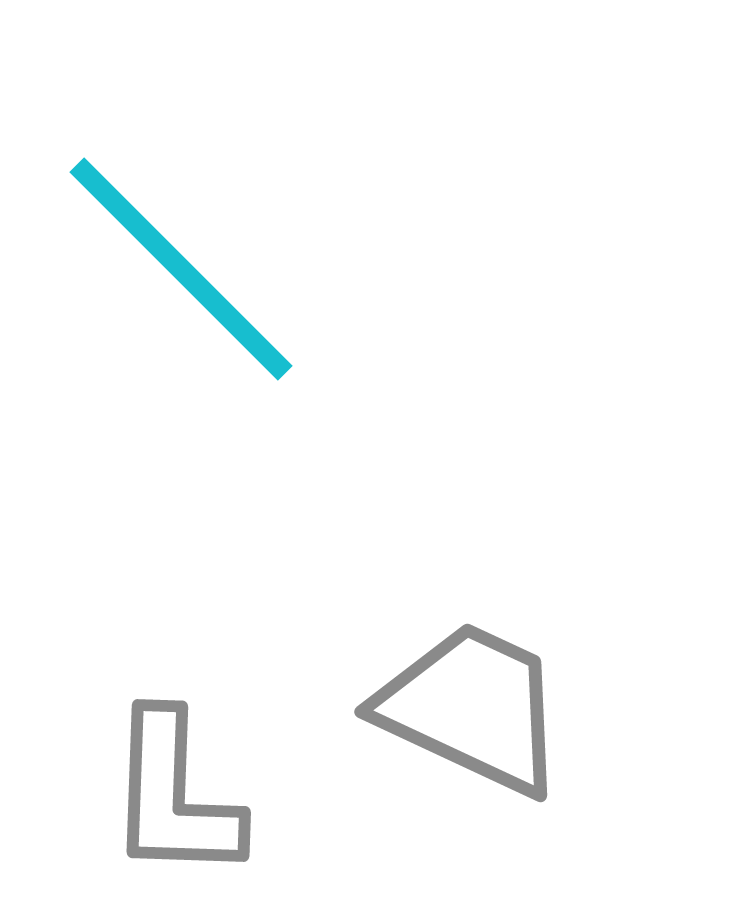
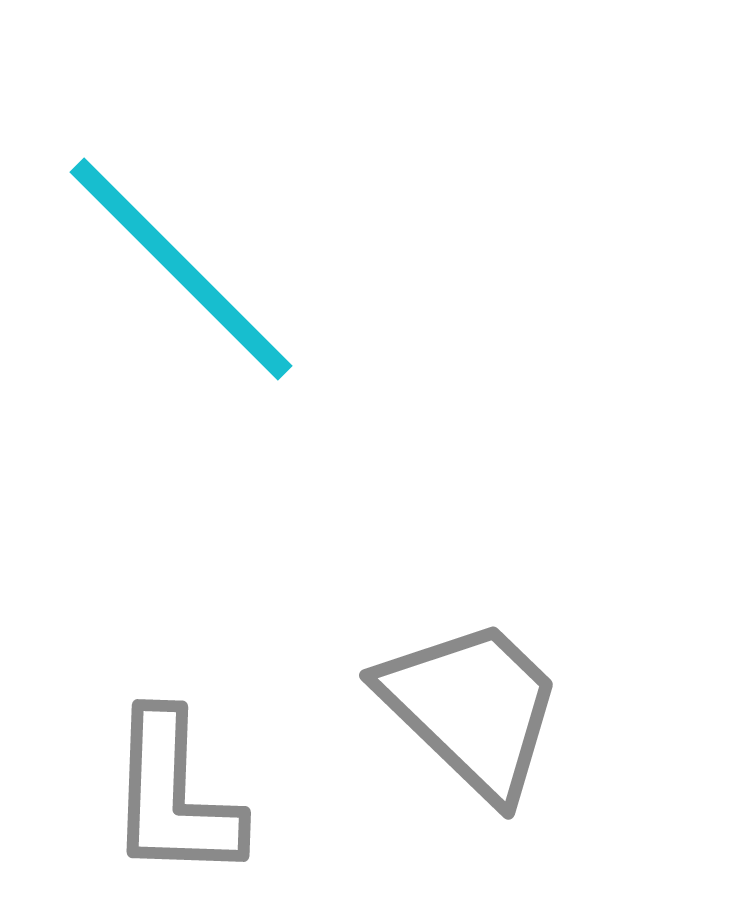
gray trapezoid: rotated 19 degrees clockwise
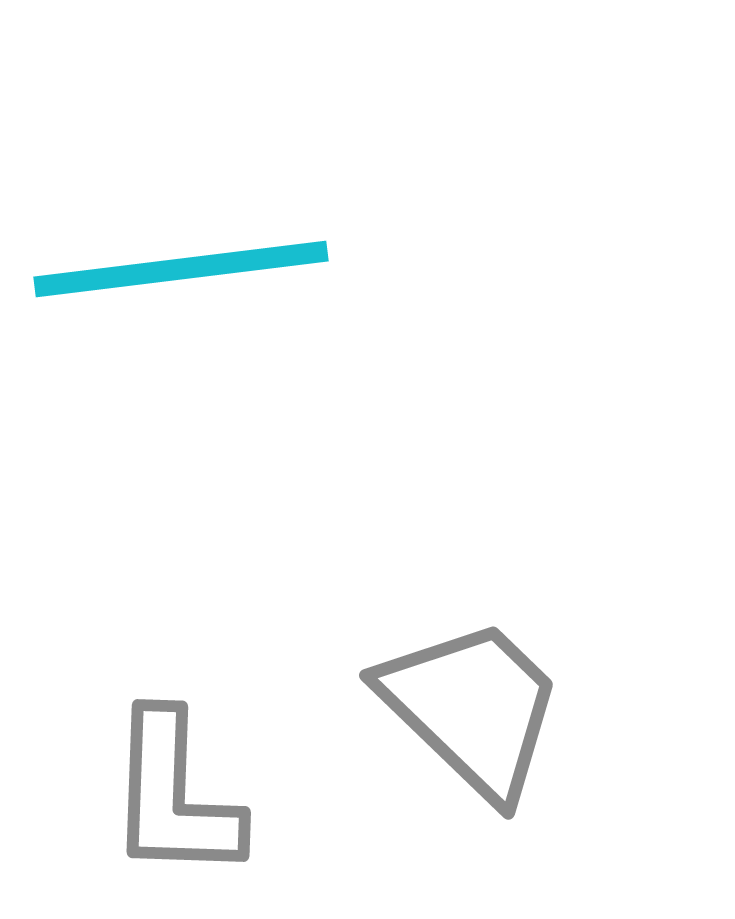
cyan line: rotated 52 degrees counterclockwise
